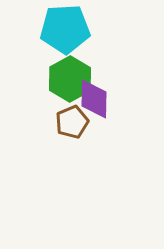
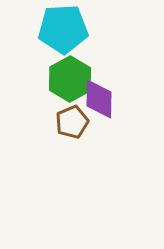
cyan pentagon: moved 2 px left
purple diamond: moved 5 px right
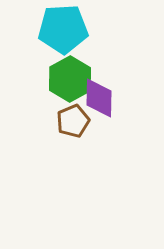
purple diamond: moved 1 px up
brown pentagon: moved 1 px right, 1 px up
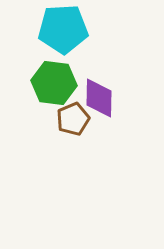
green hexagon: moved 16 px left, 4 px down; rotated 24 degrees counterclockwise
brown pentagon: moved 2 px up
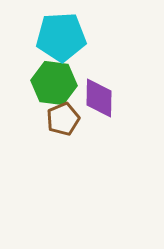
cyan pentagon: moved 2 px left, 8 px down
brown pentagon: moved 10 px left
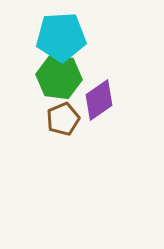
green hexagon: moved 5 px right, 6 px up
purple diamond: moved 2 px down; rotated 54 degrees clockwise
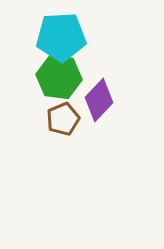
purple diamond: rotated 12 degrees counterclockwise
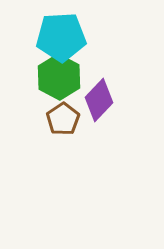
green hexagon: rotated 21 degrees clockwise
brown pentagon: rotated 12 degrees counterclockwise
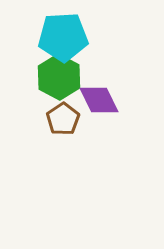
cyan pentagon: moved 2 px right
purple diamond: rotated 69 degrees counterclockwise
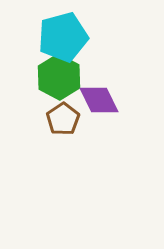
cyan pentagon: rotated 12 degrees counterclockwise
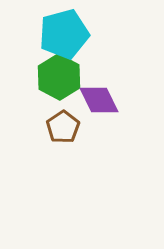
cyan pentagon: moved 1 px right, 3 px up
brown pentagon: moved 8 px down
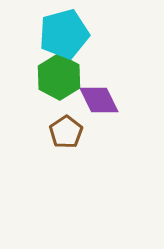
brown pentagon: moved 3 px right, 5 px down
